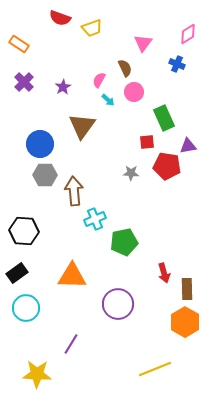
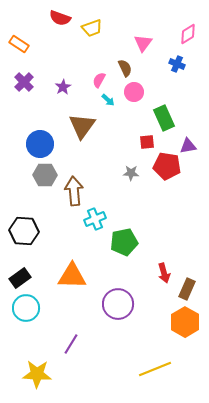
black rectangle: moved 3 px right, 5 px down
brown rectangle: rotated 25 degrees clockwise
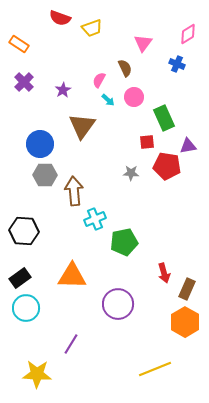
purple star: moved 3 px down
pink circle: moved 5 px down
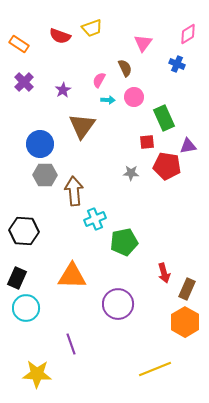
red semicircle: moved 18 px down
cyan arrow: rotated 40 degrees counterclockwise
black rectangle: moved 3 px left; rotated 30 degrees counterclockwise
purple line: rotated 50 degrees counterclockwise
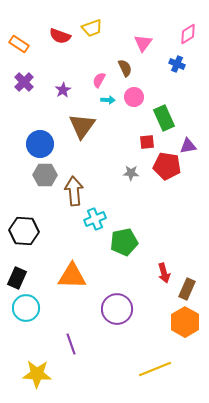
purple circle: moved 1 px left, 5 px down
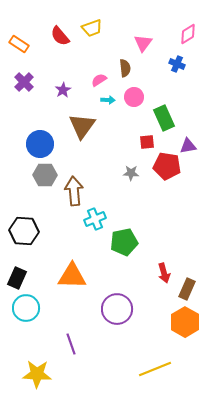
red semicircle: rotated 30 degrees clockwise
brown semicircle: rotated 18 degrees clockwise
pink semicircle: rotated 28 degrees clockwise
